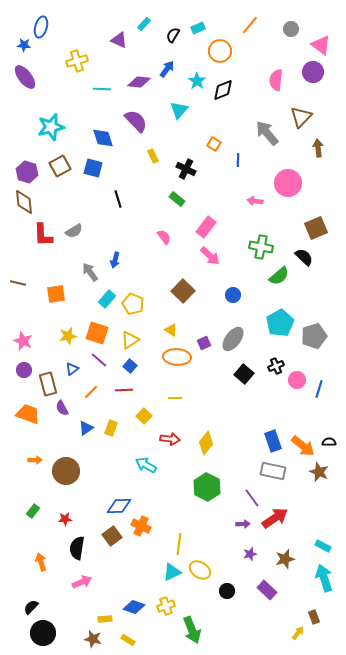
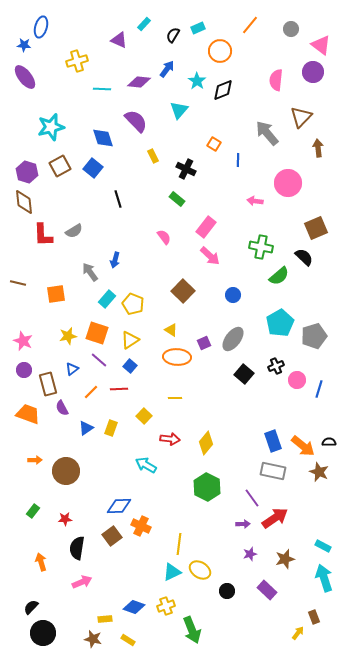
blue square at (93, 168): rotated 24 degrees clockwise
red line at (124, 390): moved 5 px left, 1 px up
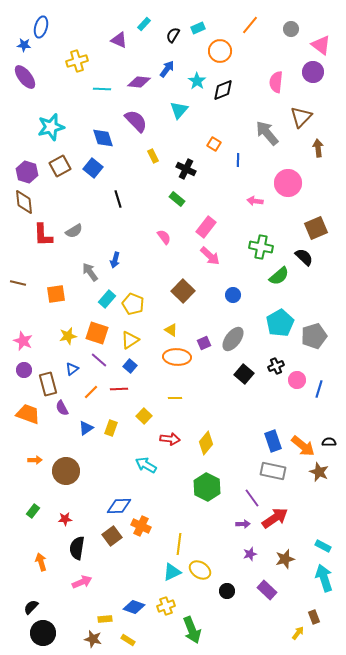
pink semicircle at (276, 80): moved 2 px down
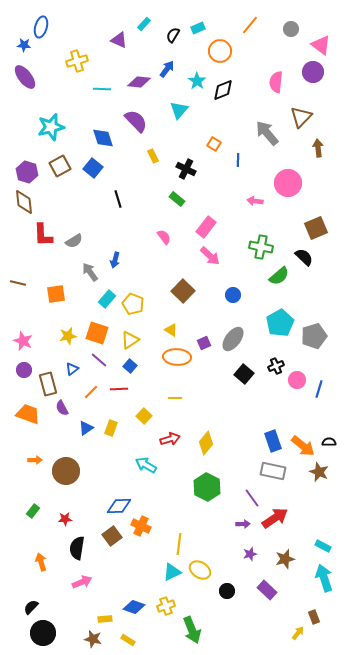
gray semicircle at (74, 231): moved 10 px down
red arrow at (170, 439): rotated 24 degrees counterclockwise
